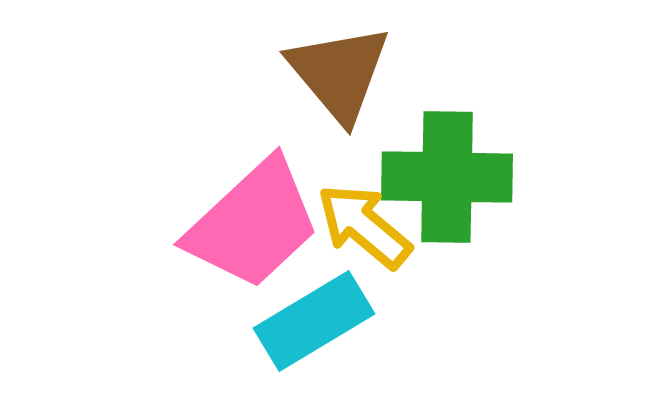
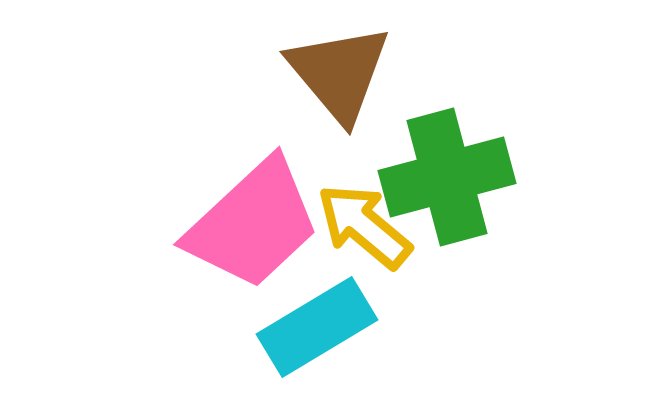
green cross: rotated 16 degrees counterclockwise
cyan rectangle: moved 3 px right, 6 px down
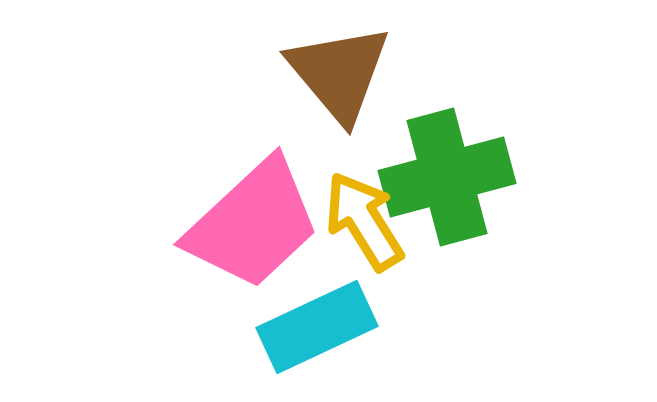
yellow arrow: moved 5 px up; rotated 18 degrees clockwise
cyan rectangle: rotated 6 degrees clockwise
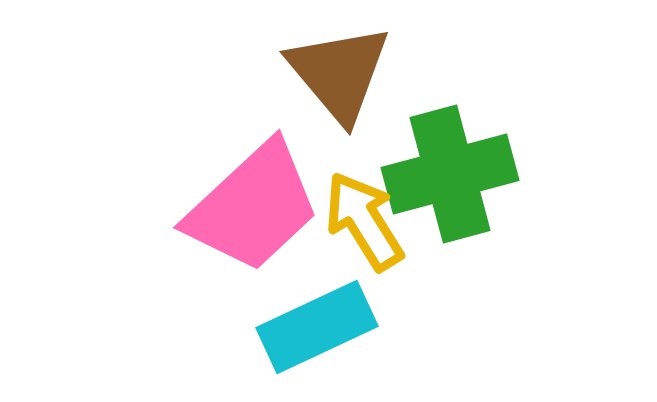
green cross: moved 3 px right, 3 px up
pink trapezoid: moved 17 px up
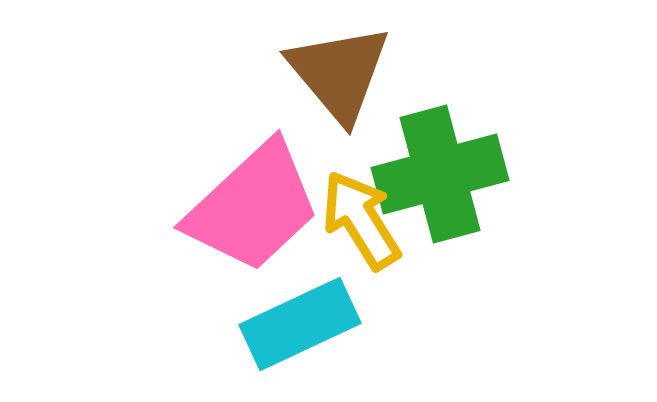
green cross: moved 10 px left
yellow arrow: moved 3 px left, 1 px up
cyan rectangle: moved 17 px left, 3 px up
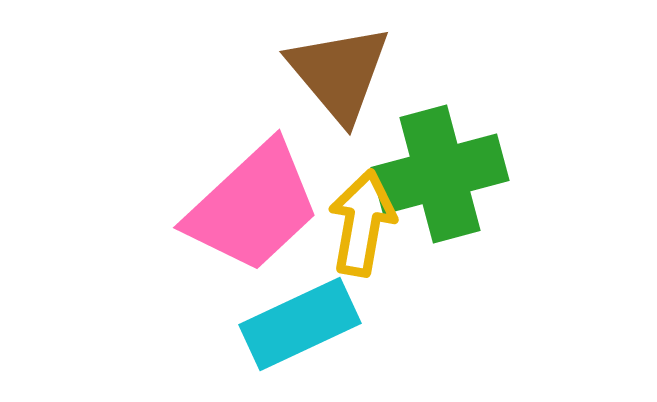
yellow arrow: moved 1 px right, 3 px down; rotated 42 degrees clockwise
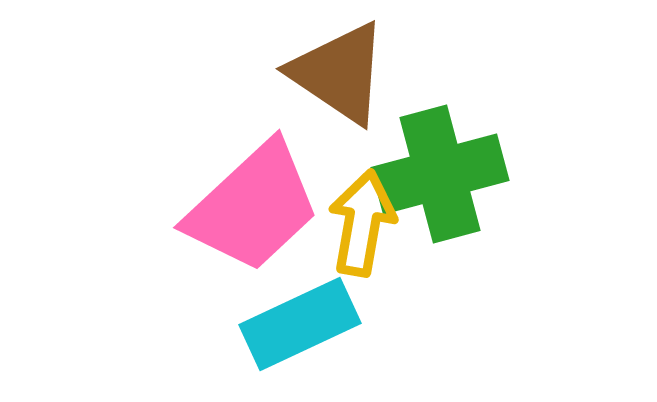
brown triangle: rotated 16 degrees counterclockwise
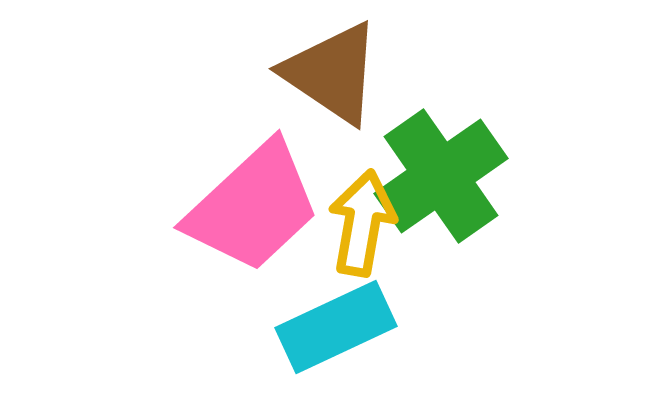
brown triangle: moved 7 px left
green cross: moved 1 px right, 2 px down; rotated 20 degrees counterclockwise
cyan rectangle: moved 36 px right, 3 px down
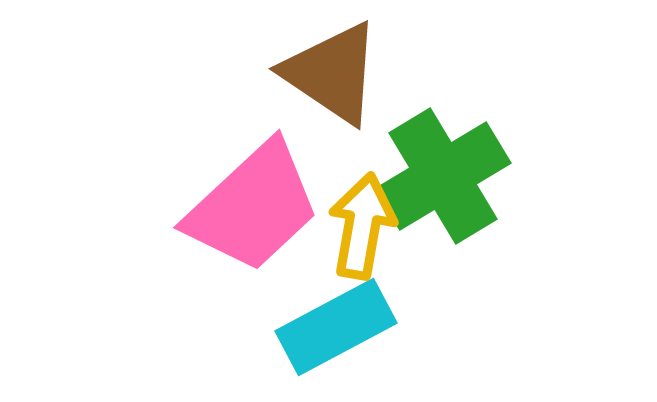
green cross: moved 2 px right; rotated 4 degrees clockwise
yellow arrow: moved 3 px down
cyan rectangle: rotated 3 degrees counterclockwise
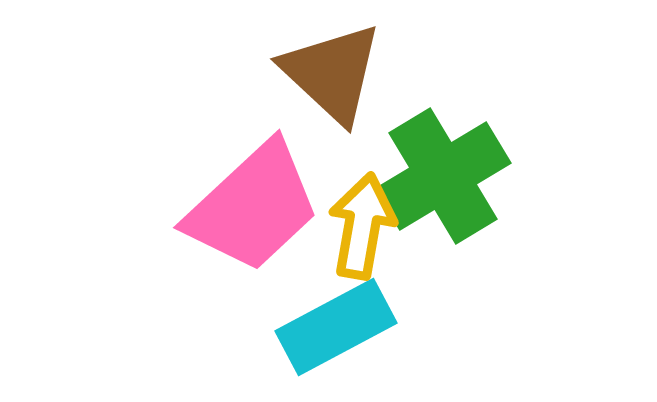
brown triangle: rotated 9 degrees clockwise
